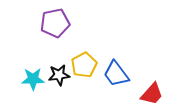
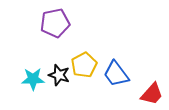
black star: rotated 25 degrees clockwise
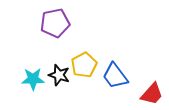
blue trapezoid: moved 1 px left, 2 px down
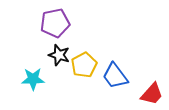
black star: moved 20 px up
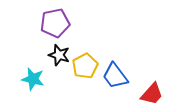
yellow pentagon: moved 1 px right, 1 px down
cyan star: rotated 15 degrees clockwise
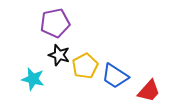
blue trapezoid: rotated 20 degrees counterclockwise
red trapezoid: moved 3 px left, 3 px up
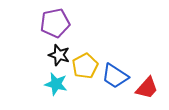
cyan star: moved 23 px right, 5 px down
red trapezoid: moved 2 px left, 3 px up
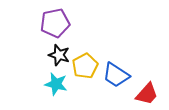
blue trapezoid: moved 1 px right, 1 px up
red trapezoid: moved 6 px down
